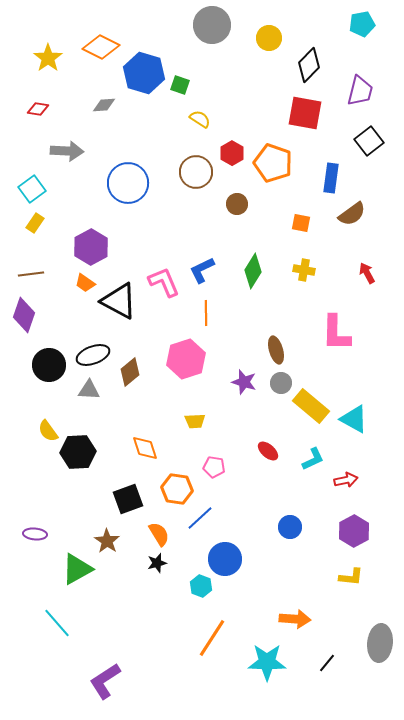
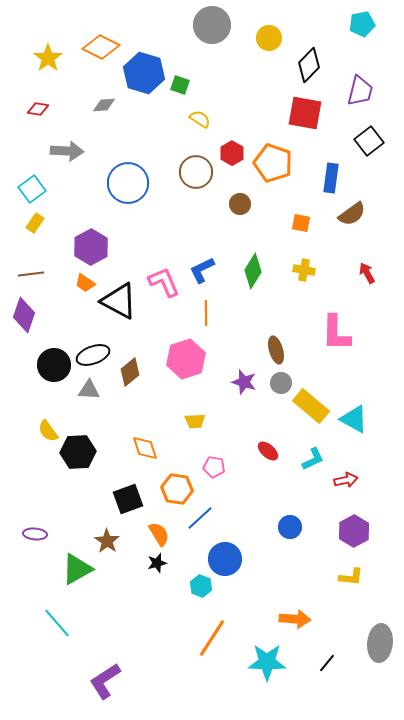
brown circle at (237, 204): moved 3 px right
black circle at (49, 365): moved 5 px right
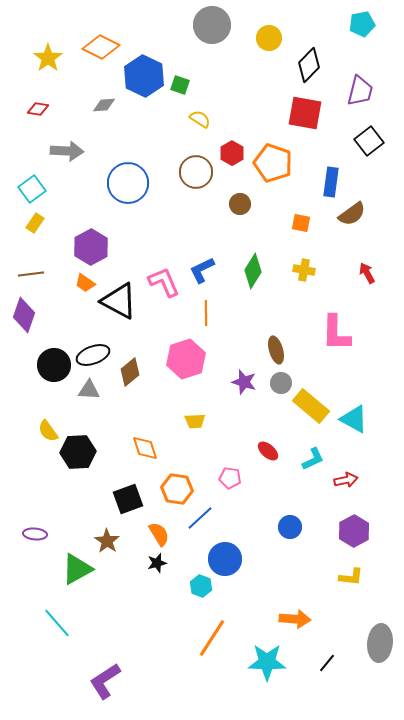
blue hexagon at (144, 73): moved 3 px down; rotated 9 degrees clockwise
blue rectangle at (331, 178): moved 4 px down
pink pentagon at (214, 467): moved 16 px right, 11 px down
